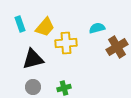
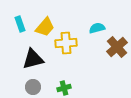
brown cross: rotated 10 degrees counterclockwise
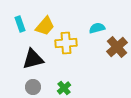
yellow trapezoid: moved 1 px up
green cross: rotated 24 degrees counterclockwise
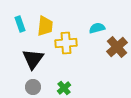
yellow trapezoid: rotated 35 degrees counterclockwise
black triangle: rotated 40 degrees counterclockwise
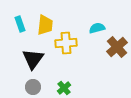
yellow trapezoid: moved 1 px up
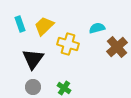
yellow trapezoid: moved 1 px left, 1 px down; rotated 140 degrees counterclockwise
yellow cross: moved 2 px right, 1 px down; rotated 20 degrees clockwise
green cross: rotated 16 degrees counterclockwise
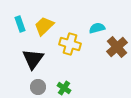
yellow cross: moved 2 px right
gray circle: moved 5 px right
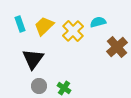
cyan semicircle: moved 1 px right, 6 px up
yellow cross: moved 3 px right, 13 px up; rotated 30 degrees clockwise
gray circle: moved 1 px right, 1 px up
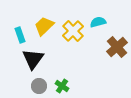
cyan rectangle: moved 11 px down
green cross: moved 2 px left, 2 px up
